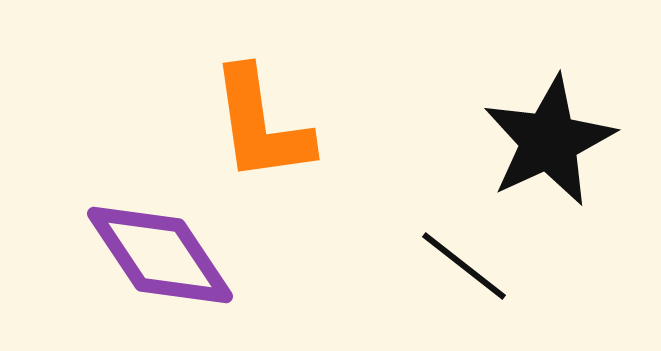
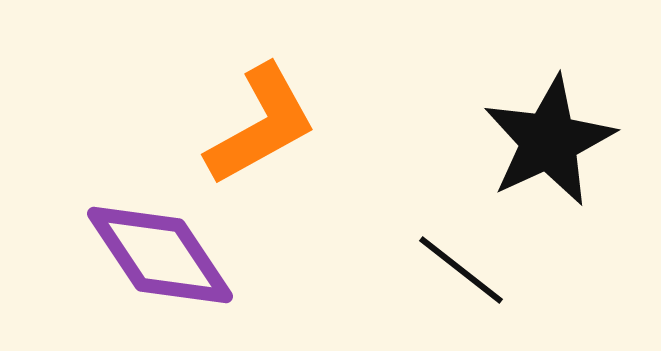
orange L-shape: rotated 111 degrees counterclockwise
black line: moved 3 px left, 4 px down
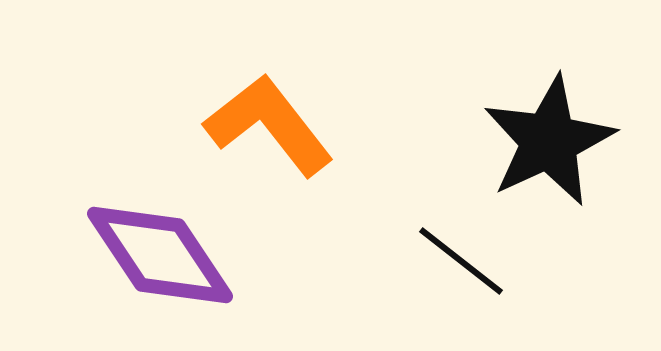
orange L-shape: moved 8 px right; rotated 99 degrees counterclockwise
black line: moved 9 px up
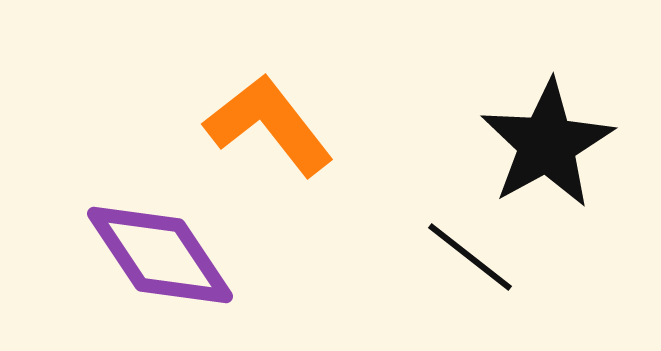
black star: moved 2 px left, 3 px down; rotated 4 degrees counterclockwise
black line: moved 9 px right, 4 px up
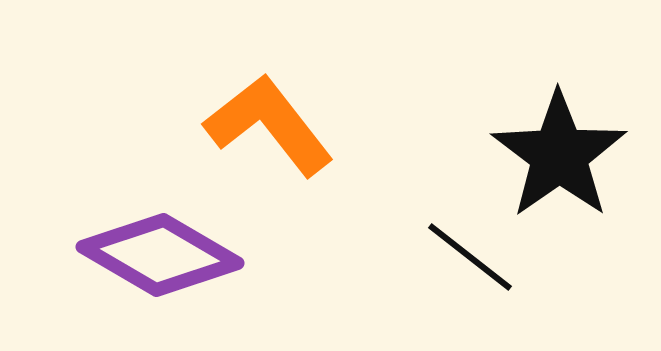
black star: moved 12 px right, 11 px down; rotated 6 degrees counterclockwise
purple diamond: rotated 26 degrees counterclockwise
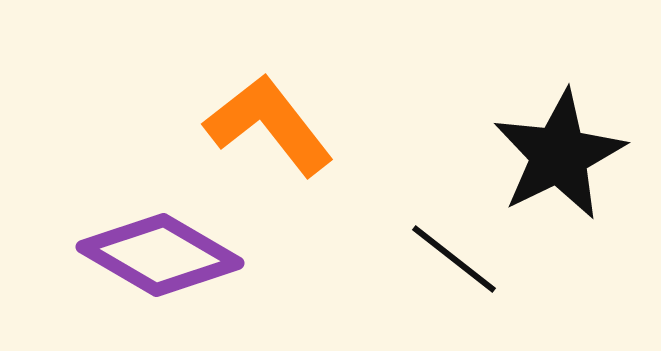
black star: rotated 9 degrees clockwise
black line: moved 16 px left, 2 px down
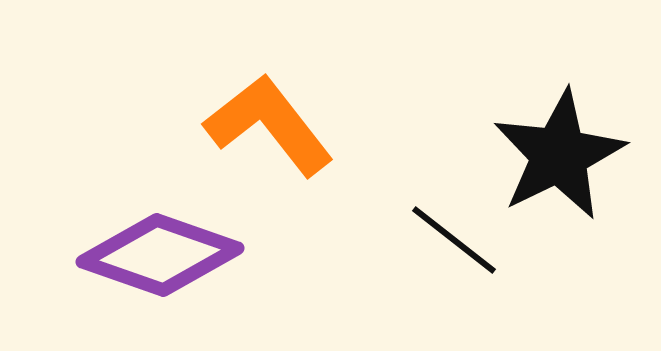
purple diamond: rotated 11 degrees counterclockwise
black line: moved 19 px up
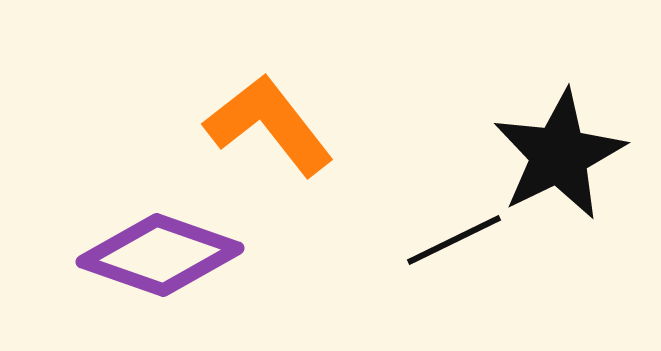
black line: rotated 64 degrees counterclockwise
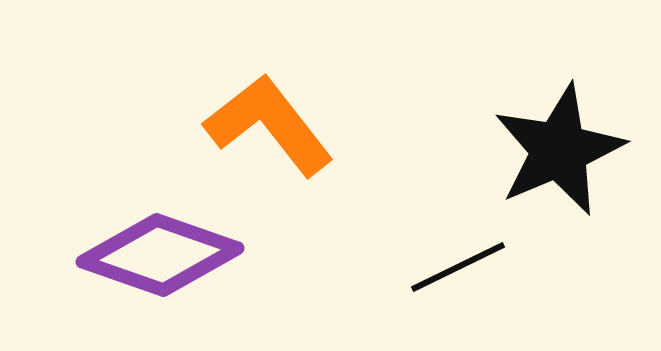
black star: moved 5 px up; rotated 3 degrees clockwise
black line: moved 4 px right, 27 px down
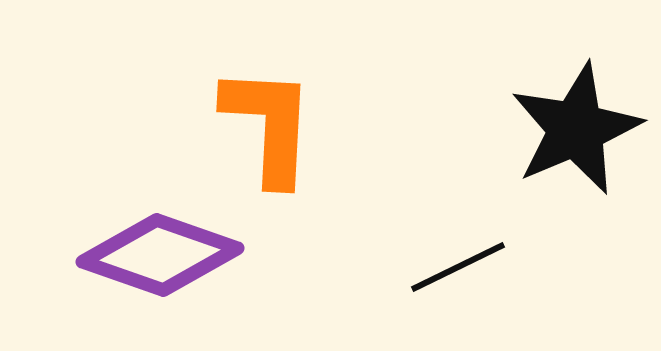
orange L-shape: rotated 41 degrees clockwise
black star: moved 17 px right, 21 px up
